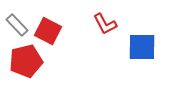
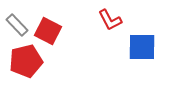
red L-shape: moved 5 px right, 4 px up
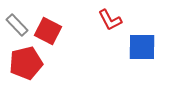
red pentagon: moved 2 px down
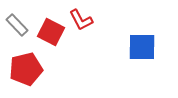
red L-shape: moved 29 px left
red square: moved 3 px right, 1 px down
red pentagon: moved 6 px down
